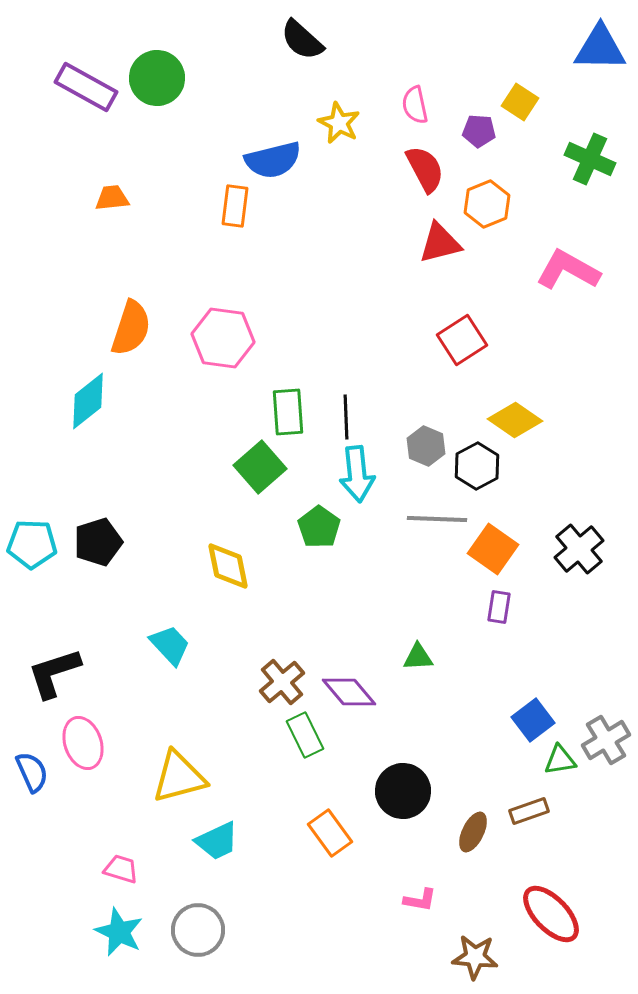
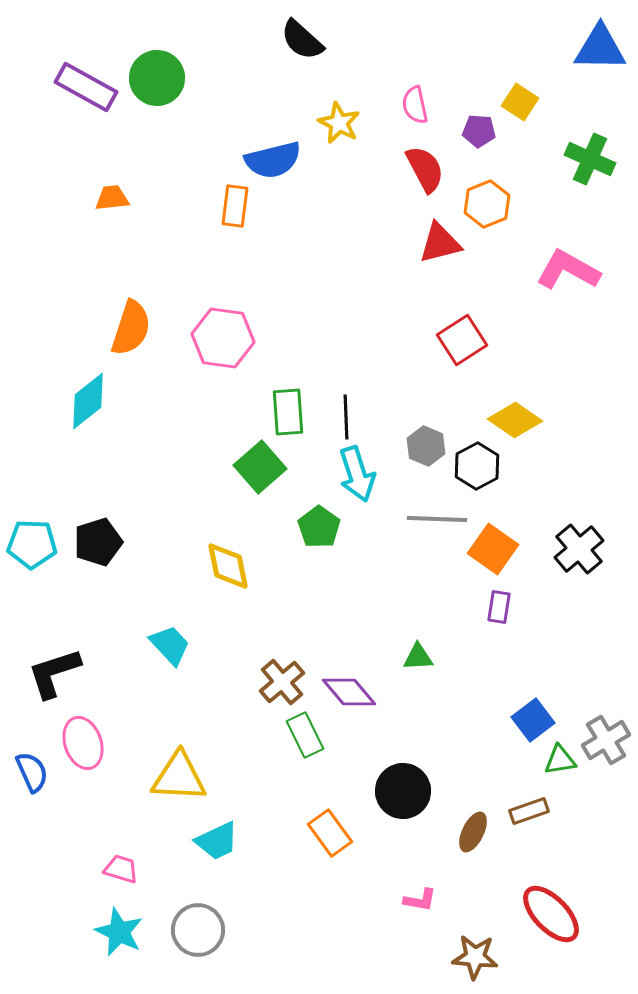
cyan arrow at (357, 474): rotated 12 degrees counterclockwise
yellow triangle at (179, 777): rotated 18 degrees clockwise
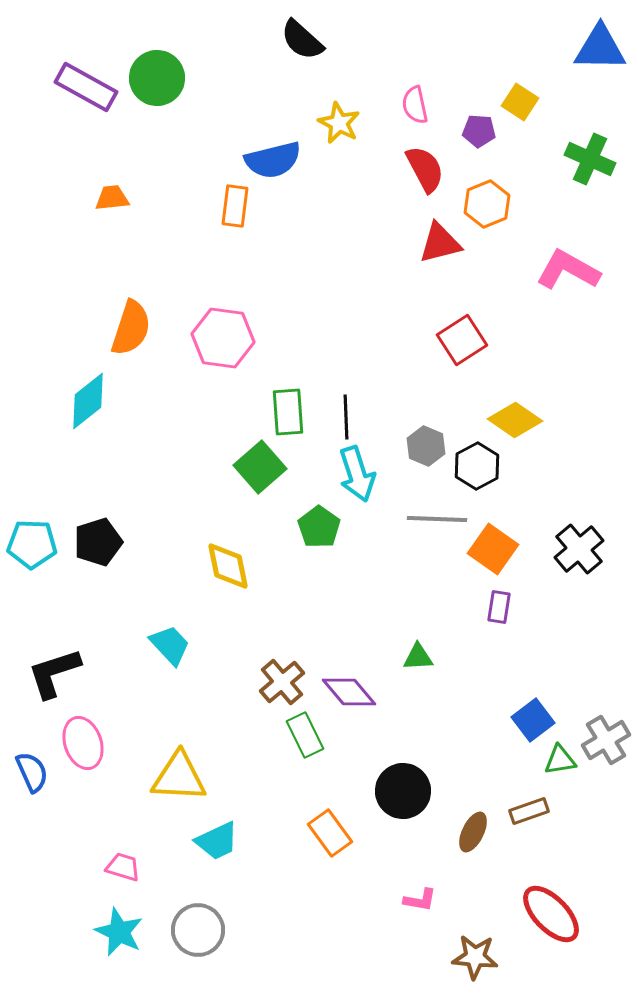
pink trapezoid at (121, 869): moved 2 px right, 2 px up
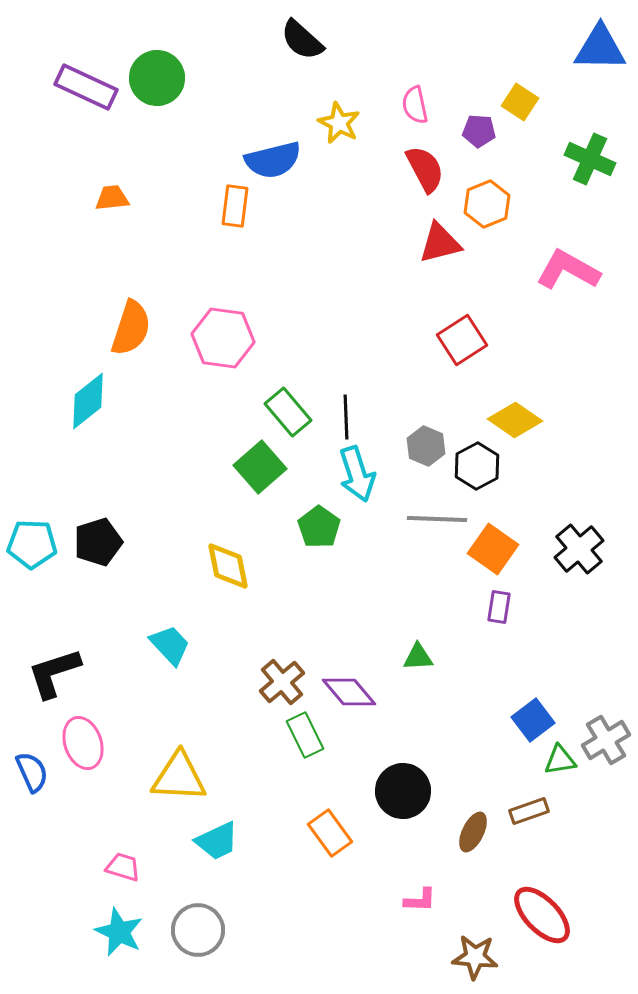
purple rectangle at (86, 87): rotated 4 degrees counterclockwise
green rectangle at (288, 412): rotated 36 degrees counterclockwise
pink L-shape at (420, 900): rotated 8 degrees counterclockwise
red ellipse at (551, 914): moved 9 px left, 1 px down
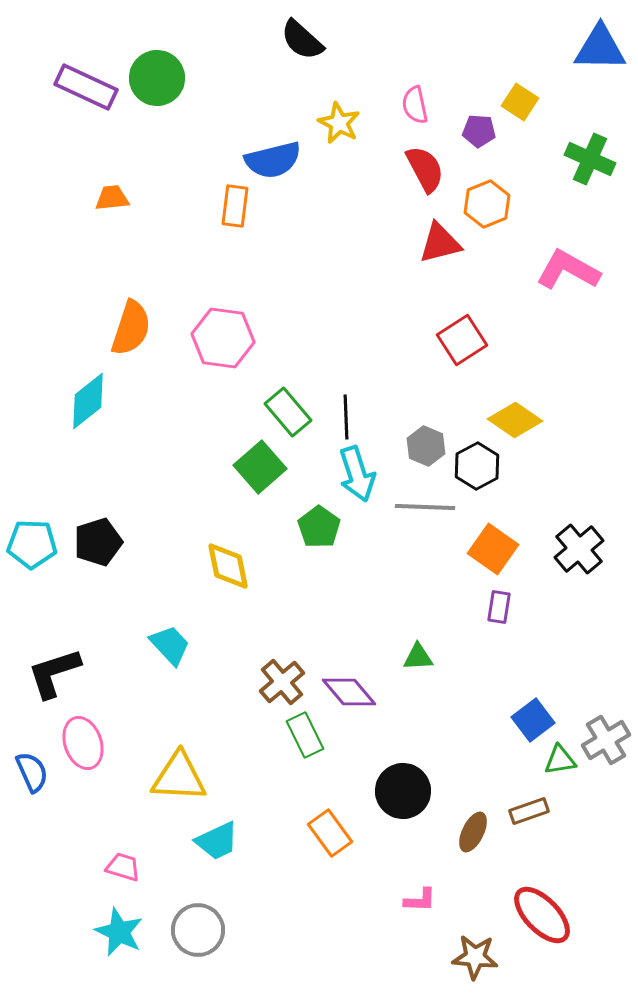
gray line at (437, 519): moved 12 px left, 12 px up
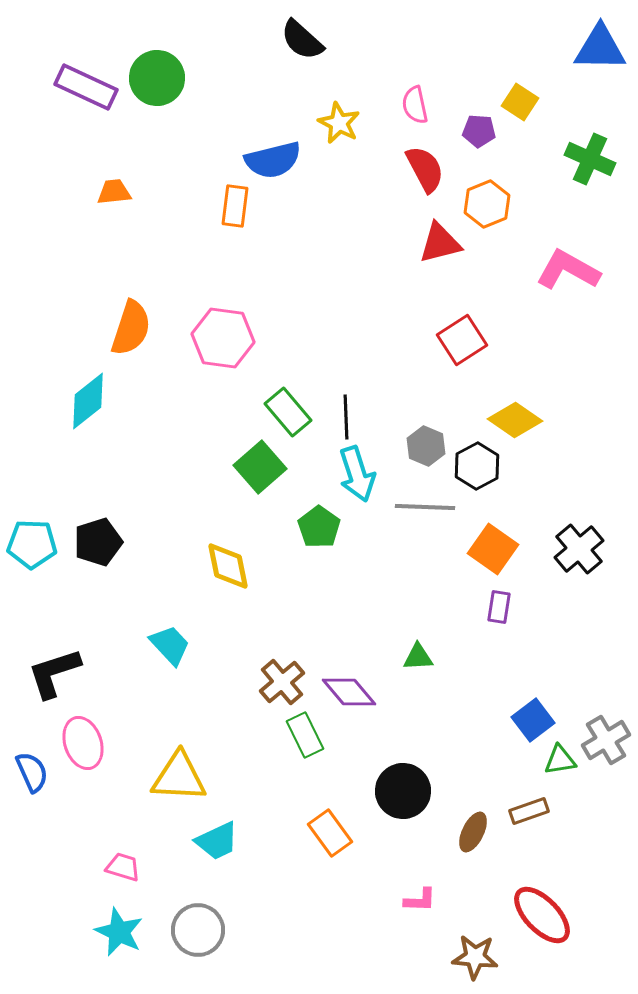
orange trapezoid at (112, 198): moved 2 px right, 6 px up
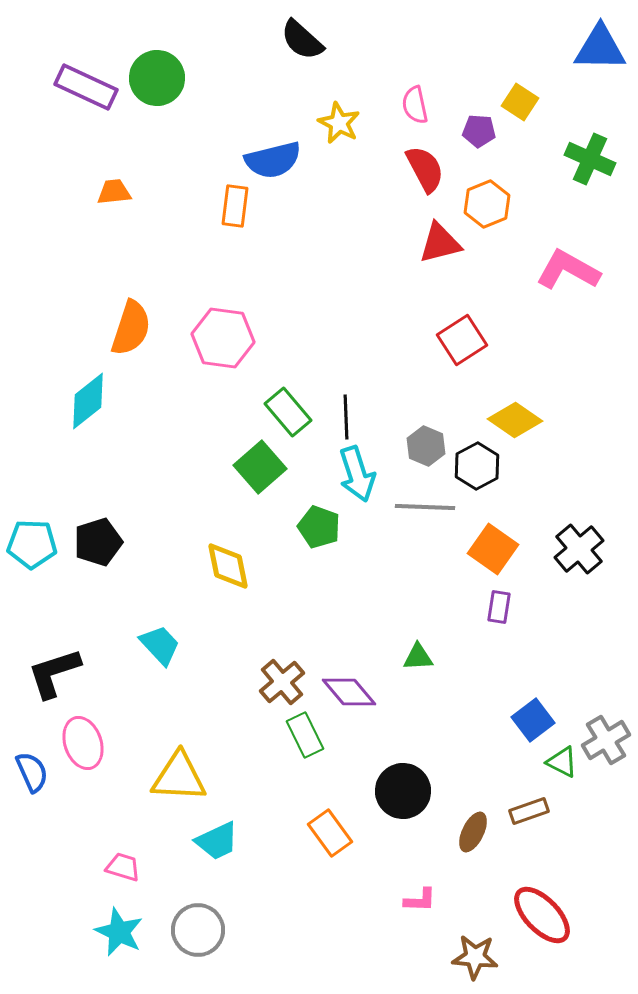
green pentagon at (319, 527): rotated 15 degrees counterclockwise
cyan trapezoid at (170, 645): moved 10 px left
green triangle at (560, 760): moved 2 px right, 2 px down; rotated 36 degrees clockwise
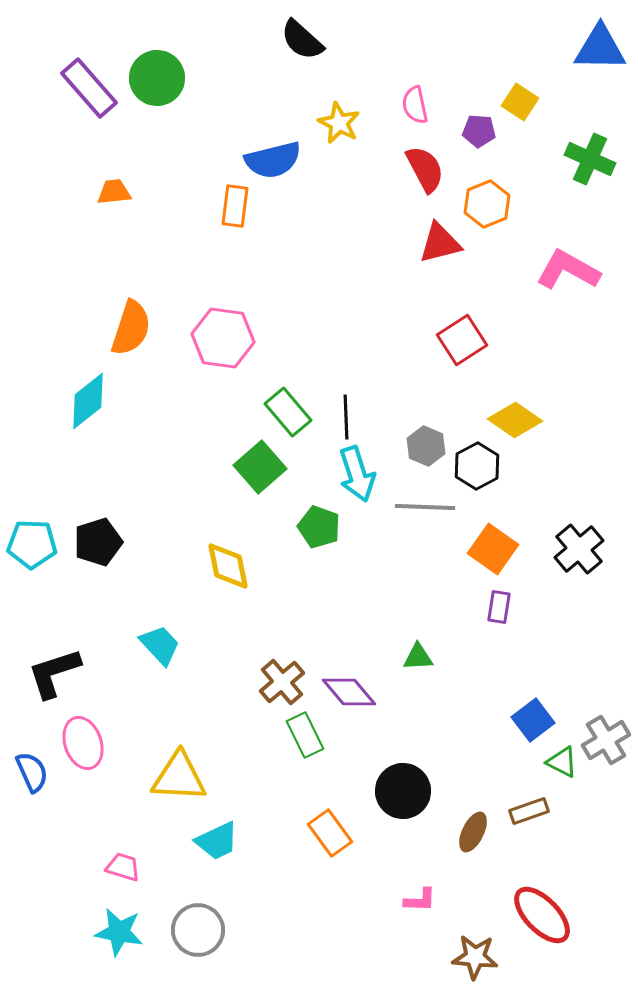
purple rectangle at (86, 87): moved 3 px right, 1 px down; rotated 24 degrees clockwise
cyan star at (119, 932): rotated 15 degrees counterclockwise
